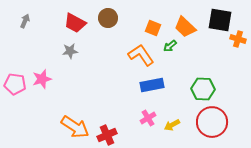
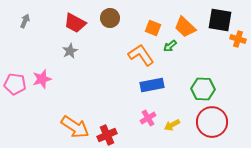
brown circle: moved 2 px right
gray star: rotated 21 degrees counterclockwise
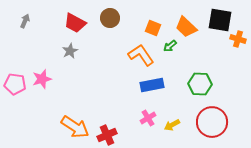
orange trapezoid: moved 1 px right
green hexagon: moved 3 px left, 5 px up
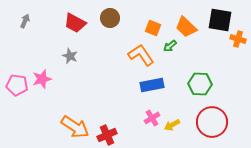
gray star: moved 5 px down; rotated 21 degrees counterclockwise
pink pentagon: moved 2 px right, 1 px down
pink cross: moved 4 px right
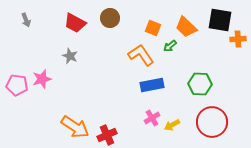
gray arrow: moved 1 px right, 1 px up; rotated 136 degrees clockwise
orange cross: rotated 21 degrees counterclockwise
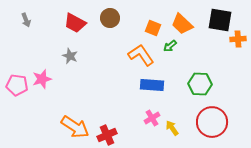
orange trapezoid: moved 4 px left, 3 px up
blue rectangle: rotated 15 degrees clockwise
yellow arrow: moved 3 px down; rotated 84 degrees clockwise
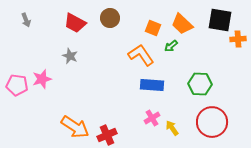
green arrow: moved 1 px right
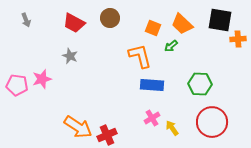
red trapezoid: moved 1 px left
orange L-shape: moved 1 px left, 1 px down; rotated 20 degrees clockwise
orange arrow: moved 3 px right
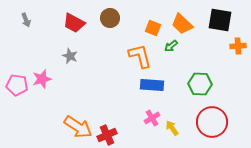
orange cross: moved 7 px down
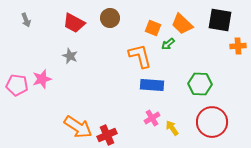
green arrow: moved 3 px left, 2 px up
